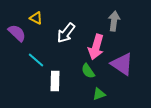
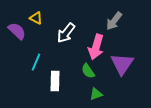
gray arrow: rotated 150 degrees counterclockwise
purple semicircle: moved 2 px up
cyan line: moved 2 px down; rotated 72 degrees clockwise
purple triangle: rotated 30 degrees clockwise
green triangle: moved 3 px left
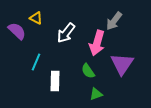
pink arrow: moved 1 px right, 4 px up
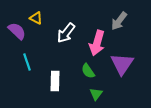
gray arrow: moved 5 px right
cyan line: moved 9 px left; rotated 42 degrees counterclockwise
green triangle: rotated 32 degrees counterclockwise
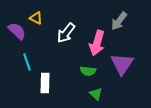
green semicircle: rotated 49 degrees counterclockwise
white rectangle: moved 10 px left, 2 px down
green triangle: rotated 24 degrees counterclockwise
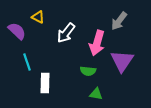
yellow triangle: moved 2 px right, 1 px up
purple triangle: moved 3 px up
green triangle: rotated 32 degrees counterclockwise
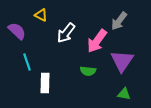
yellow triangle: moved 3 px right, 2 px up
pink arrow: moved 2 px up; rotated 20 degrees clockwise
green triangle: moved 28 px right
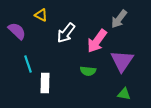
gray arrow: moved 2 px up
cyan line: moved 1 px right, 2 px down
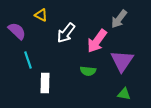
cyan line: moved 4 px up
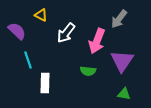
pink arrow: rotated 15 degrees counterclockwise
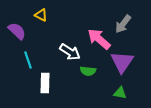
gray arrow: moved 4 px right, 5 px down
white arrow: moved 4 px right, 19 px down; rotated 95 degrees counterclockwise
pink arrow: moved 2 px right, 2 px up; rotated 110 degrees clockwise
purple triangle: moved 1 px down
green triangle: moved 4 px left, 1 px up
